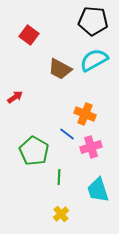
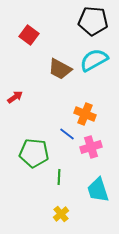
green pentagon: moved 2 px down; rotated 24 degrees counterclockwise
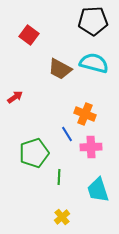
black pentagon: rotated 8 degrees counterclockwise
cyan semicircle: moved 3 px down; rotated 44 degrees clockwise
blue line: rotated 21 degrees clockwise
pink cross: rotated 15 degrees clockwise
green pentagon: rotated 24 degrees counterclockwise
yellow cross: moved 1 px right, 3 px down
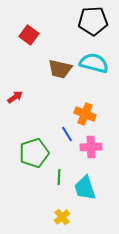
brown trapezoid: rotated 15 degrees counterclockwise
cyan trapezoid: moved 13 px left, 2 px up
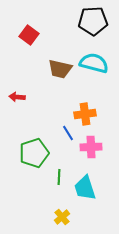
red arrow: moved 2 px right; rotated 140 degrees counterclockwise
orange cross: rotated 30 degrees counterclockwise
blue line: moved 1 px right, 1 px up
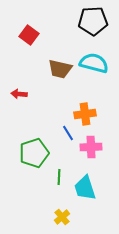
red arrow: moved 2 px right, 3 px up
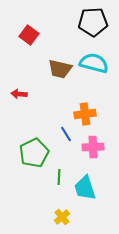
black pentagon: moved 1 px down
blue line: moved 2 px left, 1 px down
pink cross: moved 2 px right
green pentagon: rotated 8 degrees counterclockwise
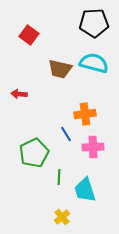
black pentagon: moved 1 px right, 1 px down
cyan trapezoid: moved 2 px down
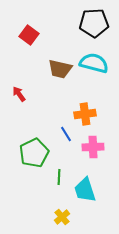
red arrow: rotated 49 degrees clockwise
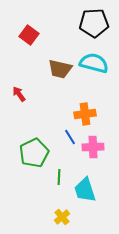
blue line: moved 4 px right, 3 px down
